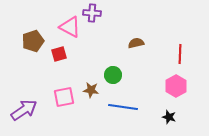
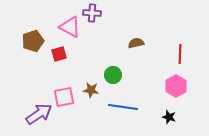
purple arrow: moved 15 px right, 4 px down
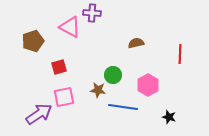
red square: moved 13 px down
pink hexagon: moved 28 px left, 1 px up
brown star: moved 7 px right
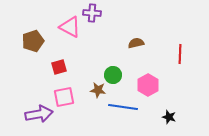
purple arrow: rotated 24 degrees clockwise
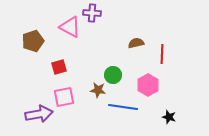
red line: moved 18 px left
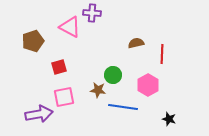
black star: moved 2 px down
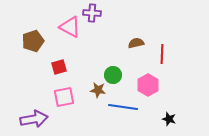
purple arrow: moved 5 px left, 5 px down
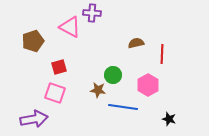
pink square: moved 9 px left, 4 px up; rotated 30 degrees clockwise
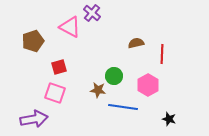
purple cross: rotated 36 degrees clockwise
green circle: moved 1 px right, 1 px down
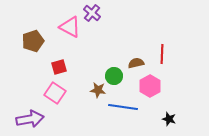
brown semicircle: moved 20 px down
pink hexagon: moved 2 px right, 1 px down
pink square: rotated 15 degrees clockwise
purple arrow: moved 4 px left
